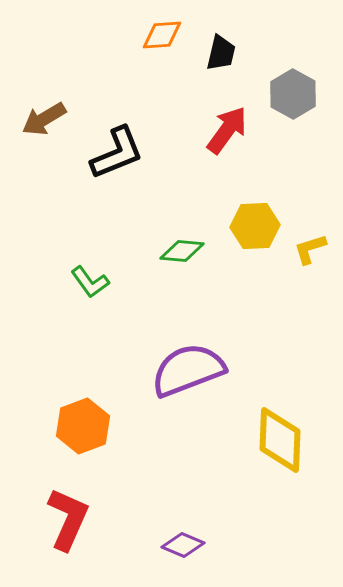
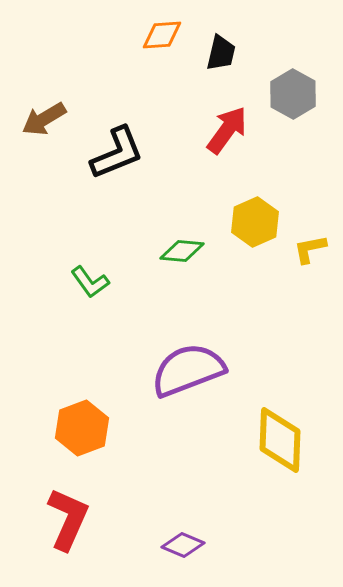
yellow hexagon: moved 4 px up; rotated 21 degrees counterclockwise
yellow L-shape: rotated 6 degrees clockwise
orange hexagon: moved 1 px left, 2 px down
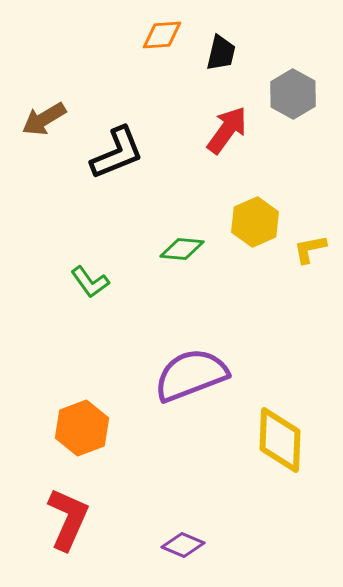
green diamond: moved 2 px up
purple semicircle: moved 3 px right, 5 px down
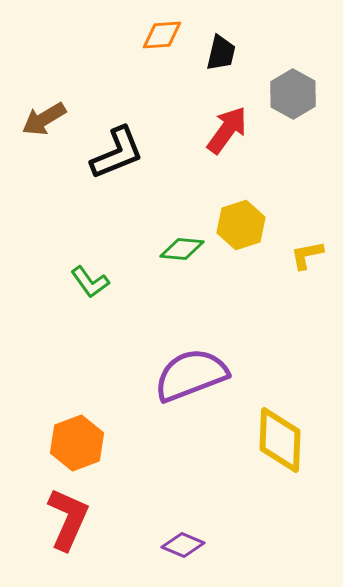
yellow hexagon: moved 14 px left, 3 px down; rotated 6 degrees clockwise
yellow L-shape: moved 3 px left, 6 px down
orange hexagon: moved 5 px left, 15 px down
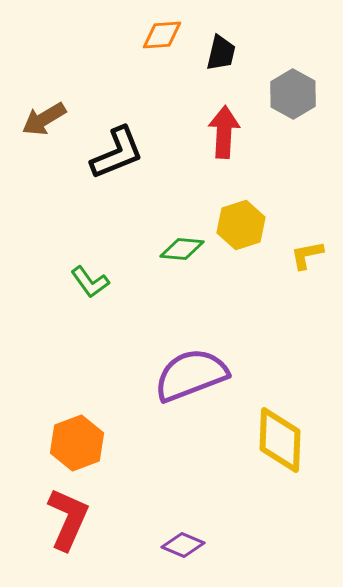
red arrow: moved 3 px left, 2 px down; rotated 33 degrees counterclockwise
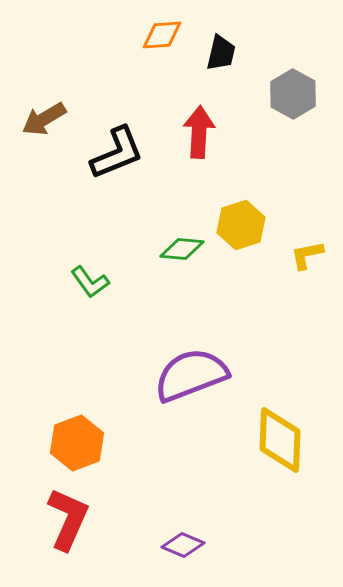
red arrow: moved 25 px left
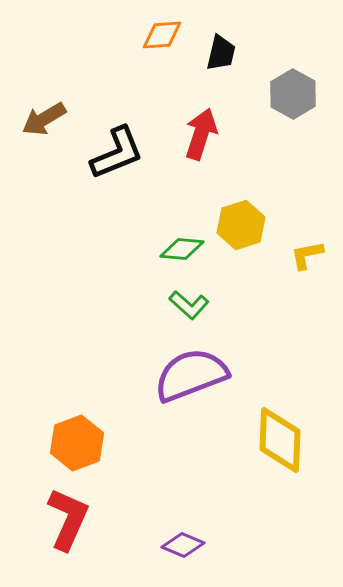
red arrow: moved 2 px right, 2 px down; rotated 15 degrees clockwise
green L-shape: moved 99 px right, 23 px down; rotated 12 degrees counterclockwise
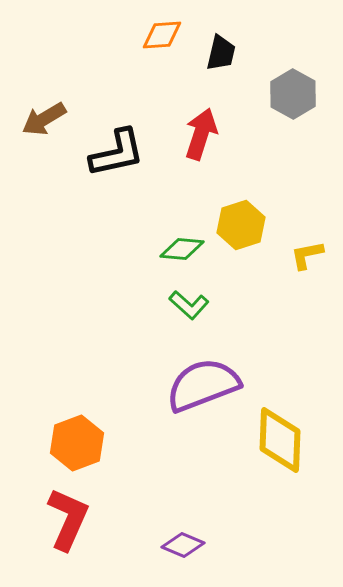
black L-shape: rotated 10 degrees clockwise
purple semicircle: moved 12 px right, 10 px down
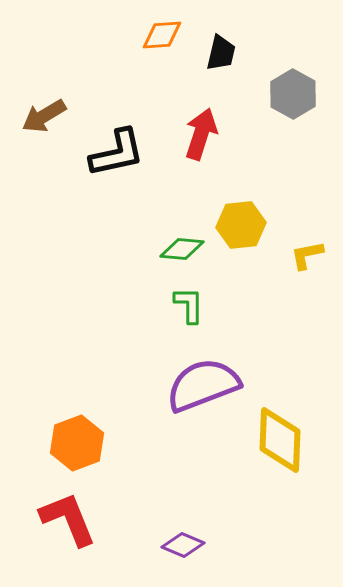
brown arrow: moved 3 px up
yellow hexagon: rotated 12 degrees clockwise
green L-shape: rotated 132 degrees counterclockwise
red L-shape: rotated 46 degrees counterclockwise
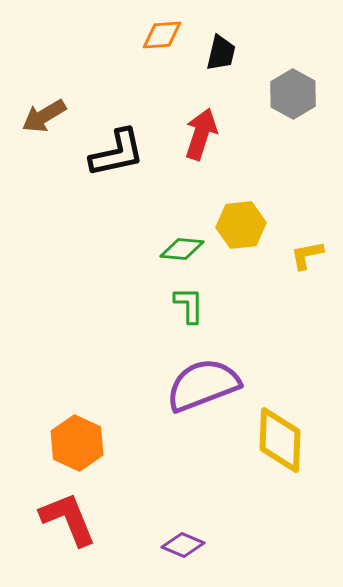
orange hexagon: rotated 14 degrees counterclockwise
